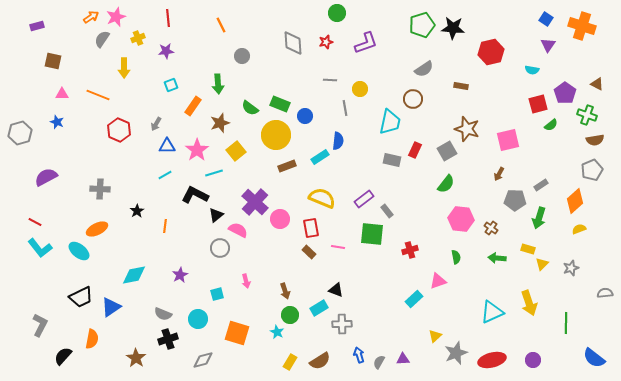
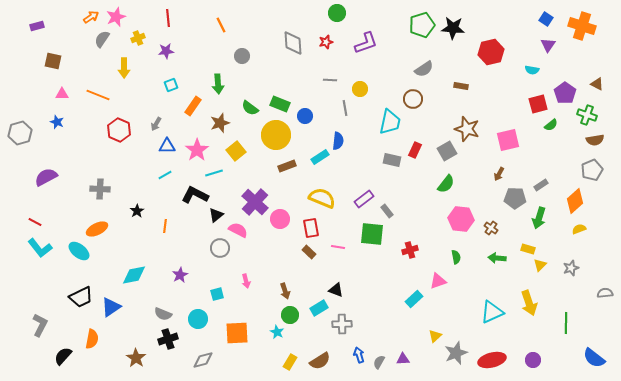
gray pentagon at (515, 200): moved 2 px up
yellow triangle at (542, 264): moved 2 px left, 1 px down
orange square at (237, 333): rotated 20 degrees counterclockwise
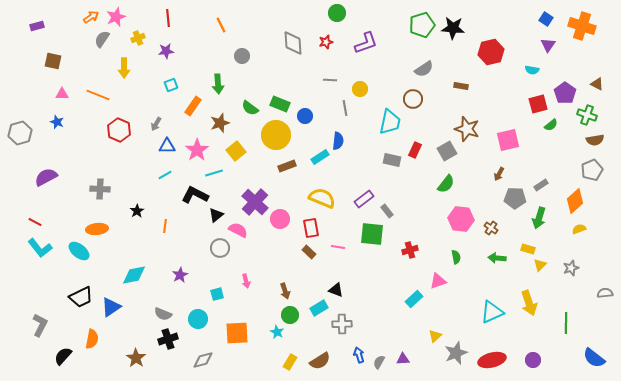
orange ellipse at (97, 229): rotated 20 degrees clockwise
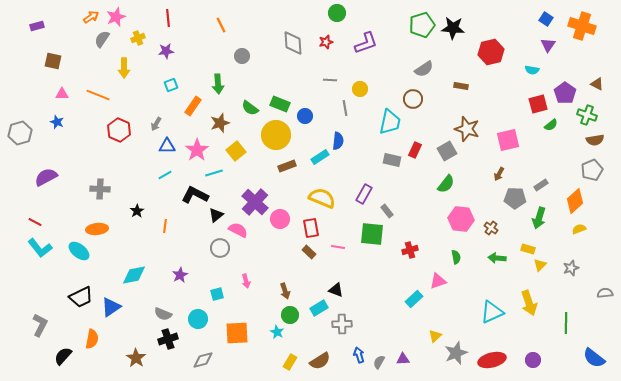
purple rectangle at (364, 199): moved 5 px up; rotated 24 degrees counterclockwise
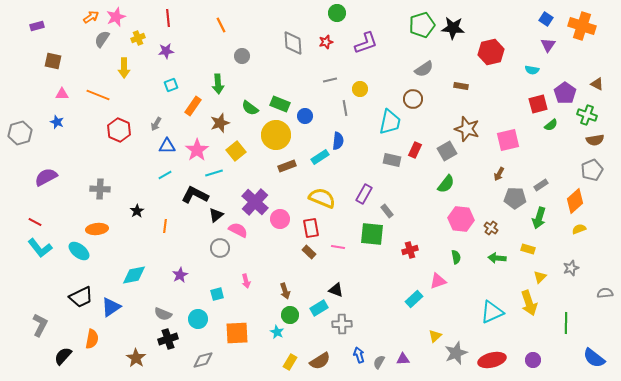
gray line at (330, 80): rotated 16 degrees counterclockwise
yellow triangle at (540, 265): moved 12 px down
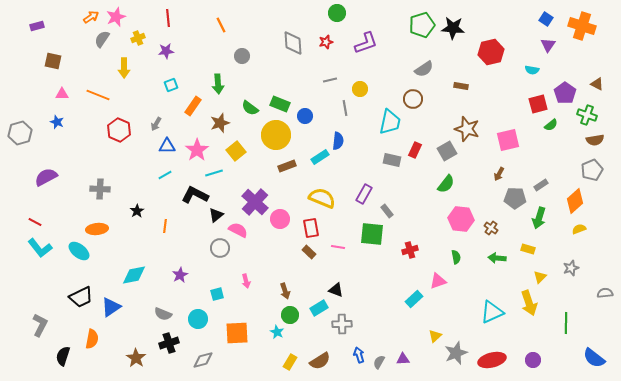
black cross at (168, 339): moved 1 px right, 4 px down
black semicircle at (63, 356): rotated 24 degrees counterclockwise
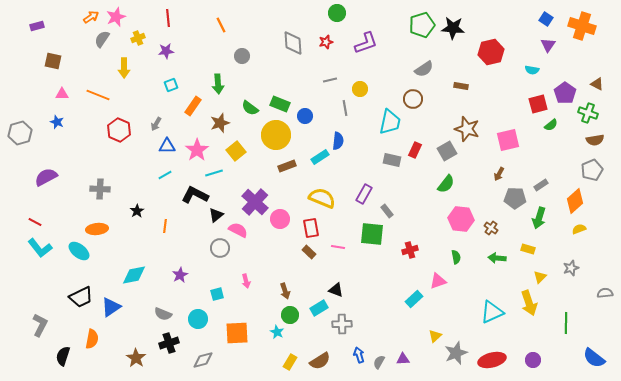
green cross at (587, 115): moved 1 px right, 2 px up
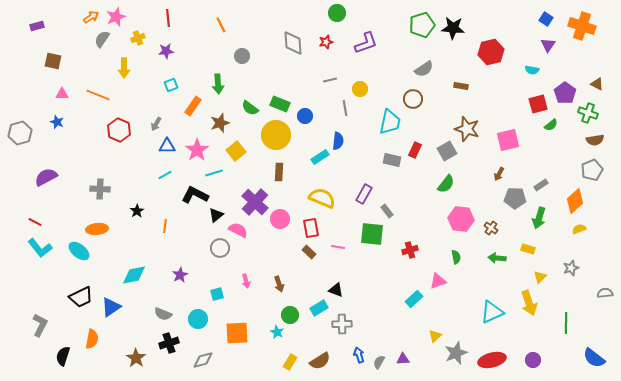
brown rectangle at (287, 166): moved 8 px left, 6 px down; rotated 66 degrees counterclockwise
brown arrow at (285, 291): moved 6 px left, 7 px up
